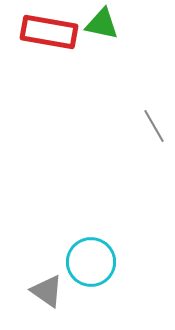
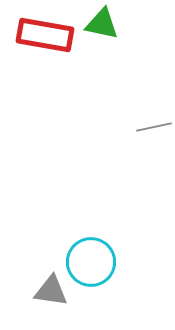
red rectangle: moved 4 px left, 3 px down
gray line: moved 1 px down; rotated 72 degrees counterclockwise
gray triangle: moved 4 px right; rotated 27 degrees counterclockwise
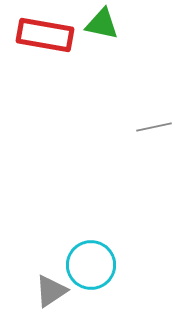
cyan circle: moved 3 px down
gray triangle: rotated 42 degrees counterclockwise
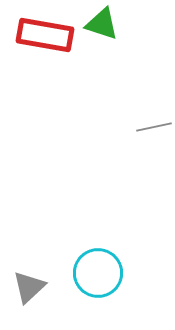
green triangle: rotated 6 degrees clockwise
cyan circle: moved 7 px right, 8 px down
gray triangle: moved 22 px left, 4 px up; rotated 9 degrees counterclockwise
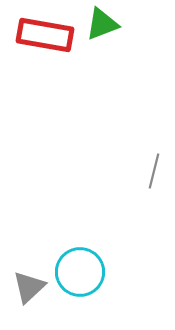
green triangle: rotated 39 degrees counterclockwise
gray line: moved 44 px down; rotated 64 degrees counterclockwise
cyan circle: moved 18 px left, 1 px up
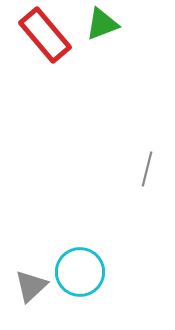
red rectangle: rotated 40 degrees clockwise
gray line: moved 7 px left, 2 px up
gray triangle: moved 2 px right, 1 px up
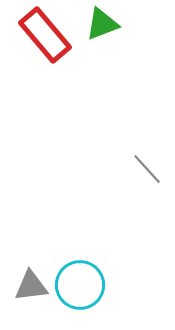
gray line: rotated 56 degrees counterclockwise
cyan circle: moved 13 px down
gray triangle: rotated 36 degrees clockwise
